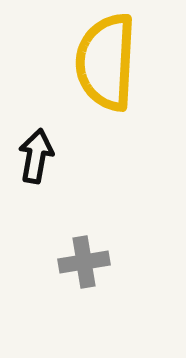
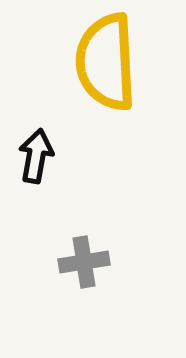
yellow semicircle: rotated 6 degrees counterclockwise
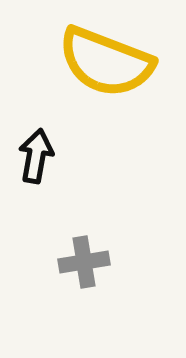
yellow semicircle: rotated 66 degrees counterclockwise
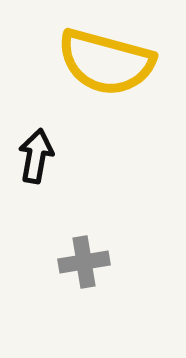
yellow semicircle: rotated 6 degrees counterclockwise
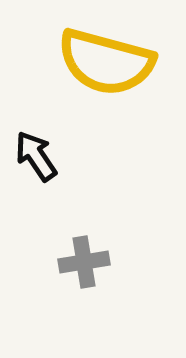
black arrow: rotated 44 degrees counterclockwise
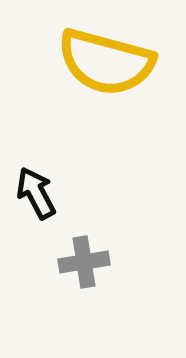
black arrow: moved 37 px down; rotated 6 degrees clockwise
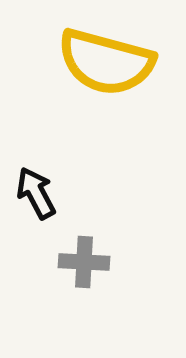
gray cross: rotated 12 degrees clockwise
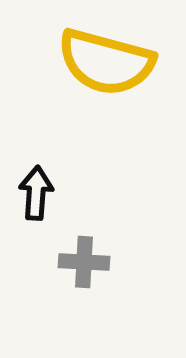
black arrow: rotated 32 degrees clockwise
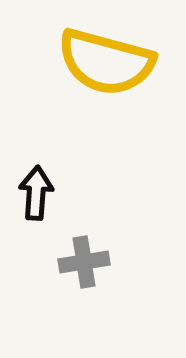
gray cross: rotated 12 degrees counterclockwise
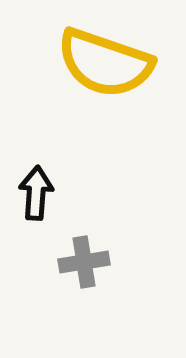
yellow semicircle: moved 1 px left, 1 px down; rotated 4 degrees clockwise
